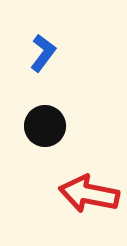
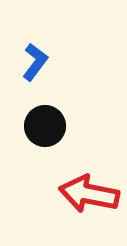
blue L-shape: moved 8 px left, 9 px down
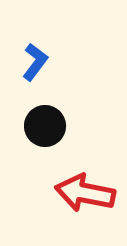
red arrow: moved 4 px left, 1 px up
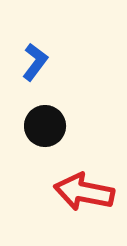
red arrow: moved 1 px left, 1 px up
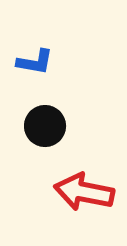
blue L-shape: rotated 63 degrees clockwise
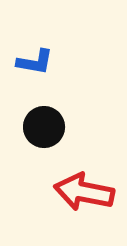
black circle: moved 1 px left, 1 px down
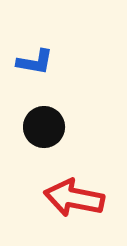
red arrow: moved 10 px left, 6 px down
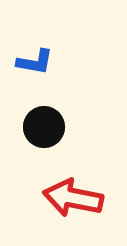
red arrow: moved 1 px left
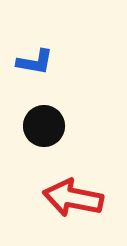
black circle: moved 1 px up
